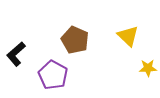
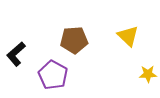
brown pentagon: moved 1 px left; rotated 28 degrees counterclockwise
yellow star: moved 6 px down
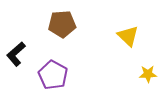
brown pentagon: moved 12 px left, 16 px up
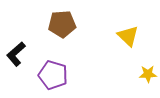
purple pentagon: rotated 12 degrees counterclockwise
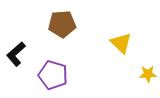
yellow triangle: moved 7 px left, 7 px down
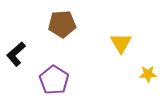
yellow triangle: rotated 15 degrees clockwise
purple pentagon: moved 1 px right, 5 px down; rotated 16 degrees clockwise
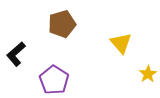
brown pentagon: rotated 12 degrees counterclockwise
yellow triangle: rotated 10 degrees counterclockwise
yellow star: rotated 30 degrees counterclockwise
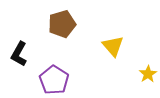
yellow triangle: moved 8 px left, 3 px down
black L-shape: moved 3 px right; rotated 20 degrees counterclockwise
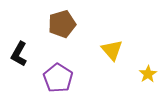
yellow triangle: moved 1 px left, 4 px down
purple pentagon: moved 4 px right, 2 px up
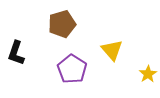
black L-shape: moved 3 px left, 1 px up; rotated 10 degrees counterclockwise
purple pentagon: moved 14 px right, 9 px up
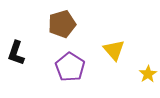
yellow triangle: moved 2 px right
purple pentagon: moved 2 px left, 2 px up
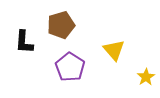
brown pentagon: moved 1 px left, 1 px down
black L-shape: moved 8 px right, 11 px up; rotated 15 degrees counterclockwise
yellow star: moved 2 px left, 3 px down
